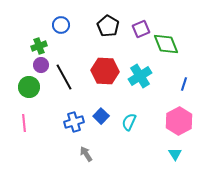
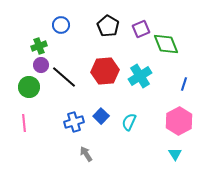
red hexagon: rotated 8 degrees counterclockwise
black line: rotated 20 degrees counterclockwise
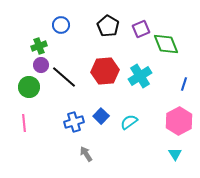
cyan semicircle: rotated 30 degrees clockwise
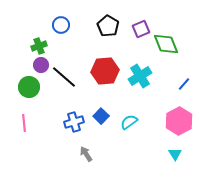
blue line: rotated 24 degrees clockwise
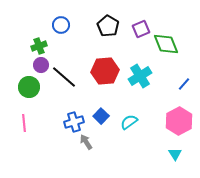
gray arrow: moved 12 px up
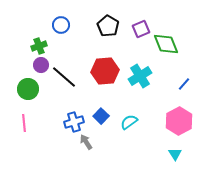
green circle: moved 1 px left, 2 px down
